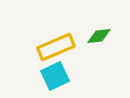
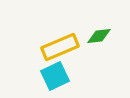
yellow rectangle: moved 4 px right
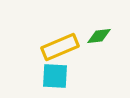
cyan square: rotated 28 degrees clockwise
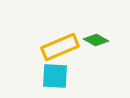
green diamond: moved 3 px left, 4 px down; rotated 35 degrees clockwise
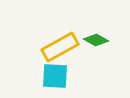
yellow rectangle: rotated 6 degrees counterclockwise
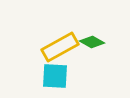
green diamond: moved 4 px left, 2 px down
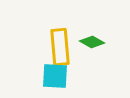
yellow rectangle: rotated 66 degrees counterclockwise
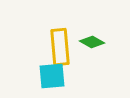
cyan square: moved 3 px left; rotated 8 degrees counterclockwise
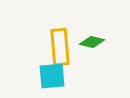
green diamond: rotated 15 degrees counterclockwise
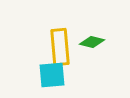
cyan square: moved 1 px up
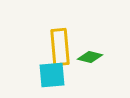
green diamond: moved 2 px left, 15 px down
